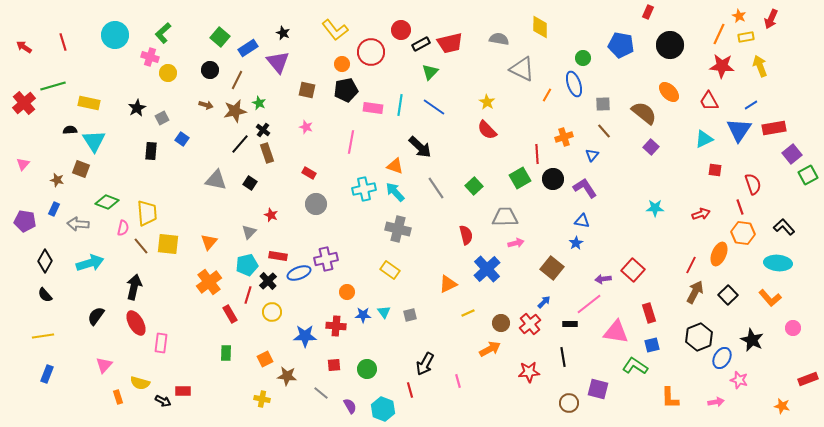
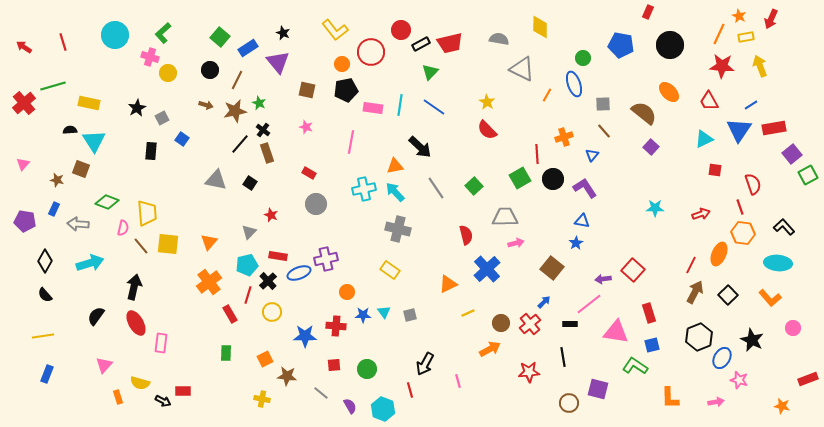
orange triangle at (395, 166): rotated 30 degrees counterclockwise
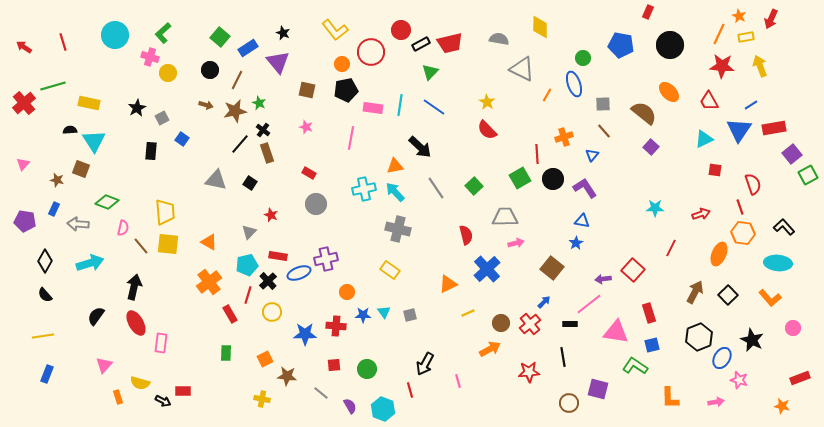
pink line at (351, 142): moved 4 px up
yellow trapezoid at (147, 213): moved 18 px right, 1 px up
orange triangle at (209, 242): rotated 42 degrees counterclockwise
red line at (691, 265): moved 20 px left, 17 px up
blue star at (305, 336): moved 2 px up
red rectangle at (808, 379): moved 8 px left, 1 px up
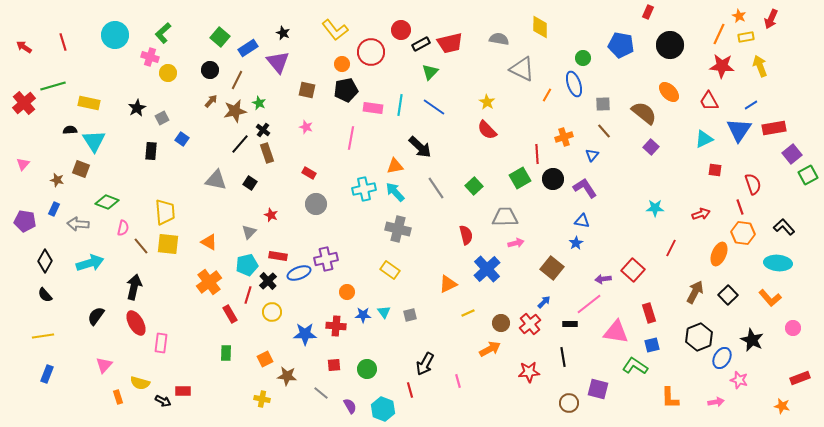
brown arrow at (206, 105): moved 5 px right, 4 px up; rotated 64 degrees counterclockwise
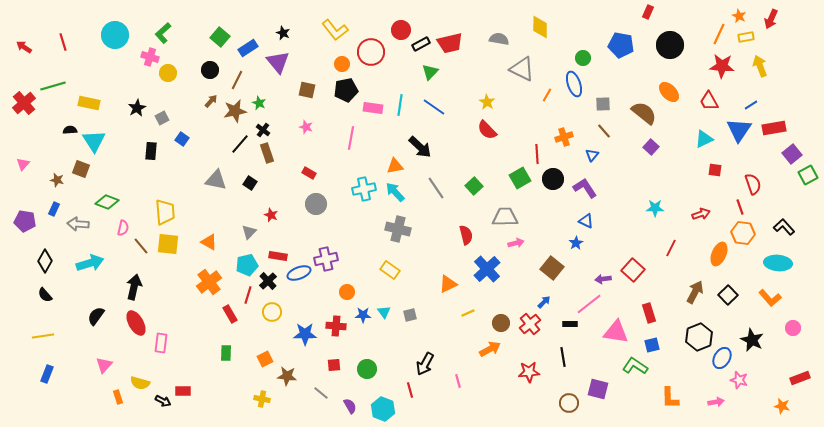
blue triangle at (582, 221): moved 4 px right; rotated 14 degrees clockwise
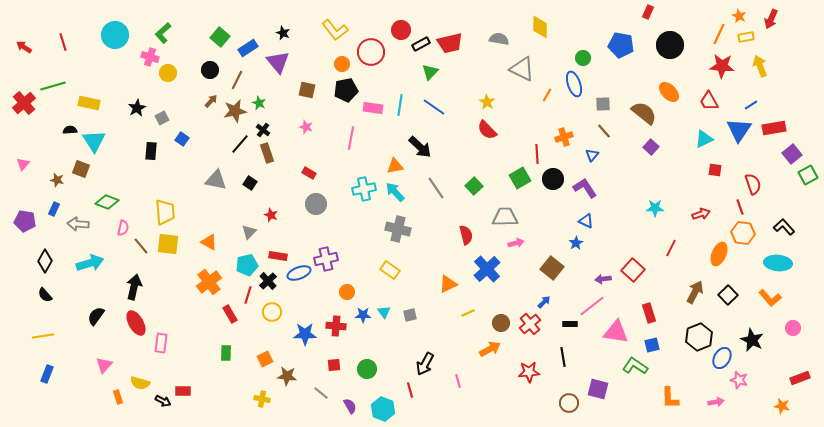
pink line at (589, 304): moved 3 px right, 2 px down
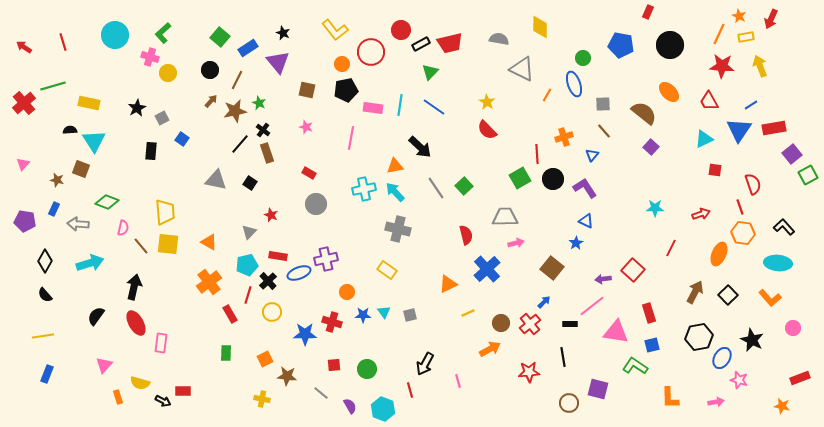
green square at (474, 186): moved 10 px left
yellow rectangle at (390, 270): moved 3 px left
red cross at (336, 326): moved 4 px left, 4 px up; rotated 12 degrees clockwise
black hexagon at (699, 337): rotated 12 degrees clockwise
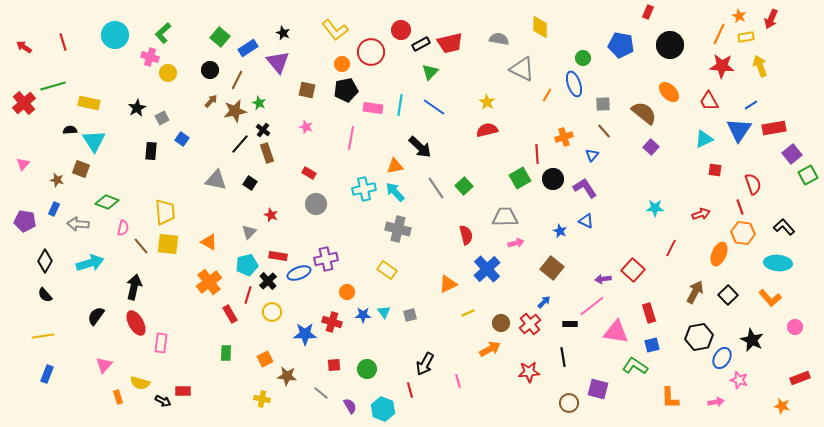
red semicircle at (487, 130): rotated 120 degrees clockwise
blue star at (576, 243): moved 16 px left, 12 px up; rotated 16 degrees counterclockwise
pink circle at (793, 328): moved 2 px right, 1 px up
